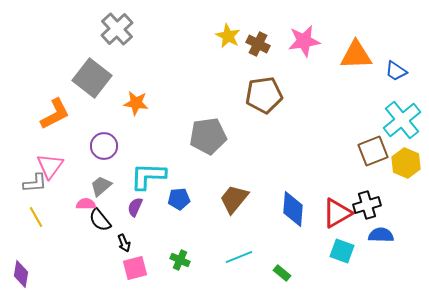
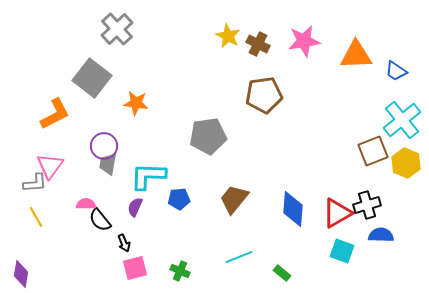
gray trapezoid: moved 7 px right, 22 px up; rotated 40 degrees counterclockwise
green cross: moved 11 px down
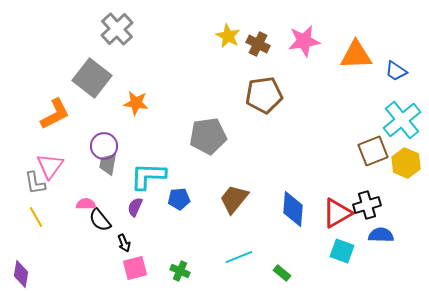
gray L-shape: rotated 85 degrees clockwise
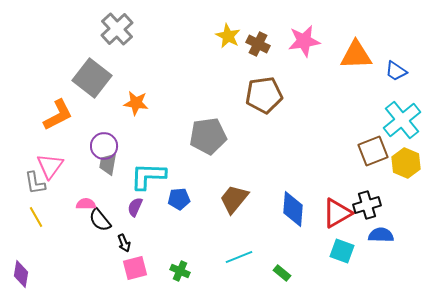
orange L-shape: moved 3 px right, 1 px down
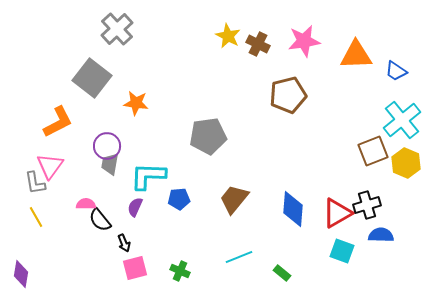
brown pentagon: moved 24 px right; rotated 6 degrees counterclockwise
orange L-shape: moved 7 px down
purple circle: moved 3 px right
gray trapezoid: moved 2 px right
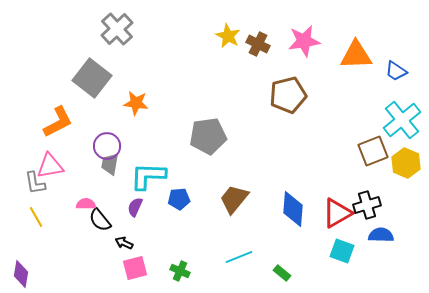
pink triangle: rotated 44 degrees clockwise
black arrow: rotated 138 degrees clockwise
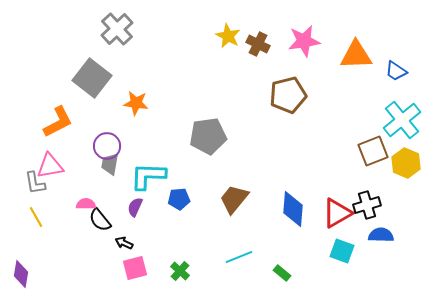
green cross: rotated 18 degrees clockwise
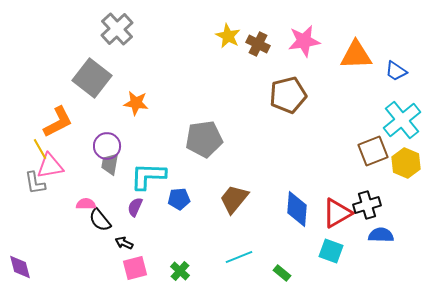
gray pentagon: moved 4 px left, 3 px down
blue diamond: moved 4 px right
yellow line: moved 4 px right, 68 px up
cyan square: moved 11 px left
purple diamond: moved 1 px left, 7 px up; rotated 24 degrees counterclockwise
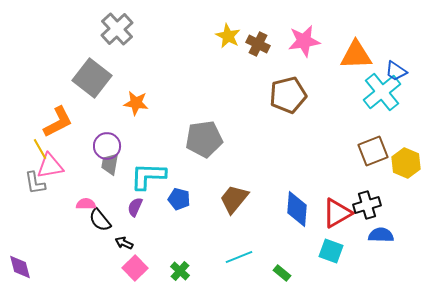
cyan cross: moved 20 px left, 28 px up
blue pentagon: rotated 20 degrees clockwise
pink square: rotated 30 degrees counterclockwise
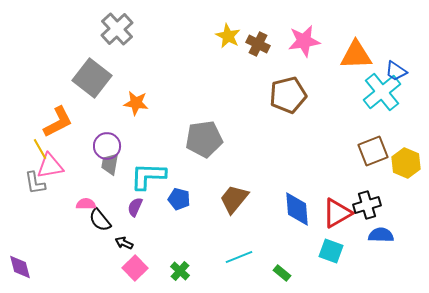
blue diamond: rotated 9 degrees counterclockwise
